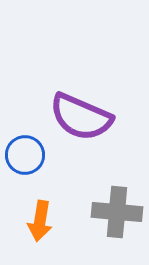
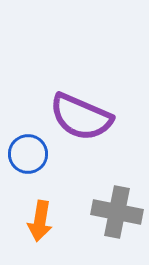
blue circle: moved 3 px right, 1 px up
gray cross: rotated 6 degrees clockwise
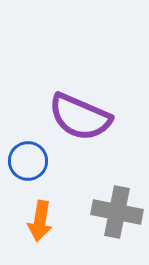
purple semicircle: moved 1 px left
blue circle: moved 7 px down
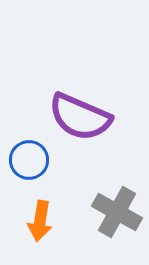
blue circle: moved 1 px right, 1 px up
gray cross: rotated 18 degrees clockwise
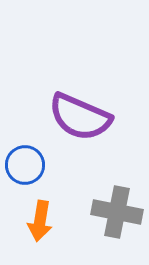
blue circle: moved 4 px left, 5 px down
gray cross: rotated 18 degrees counterclockwise
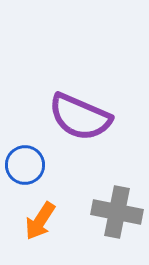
orange arrow: rotated 24 degrees clockwise
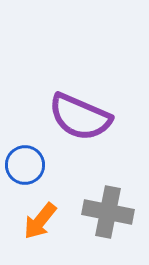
gray cross: moved 9 px left
orange arrow: rotated 6 degrees clockwise
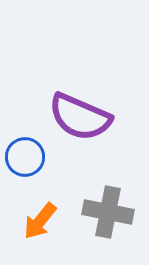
blue circle: moved 8 px up
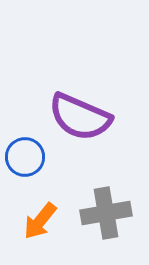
gray cross: moved 2 px left, 1 px down; rotated 21 degrees counterclockwise
